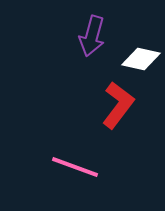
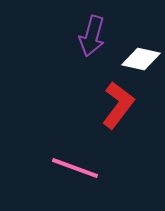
pink line: moved 1 px down
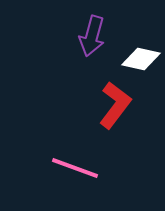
red L-shape: moved 3 px left
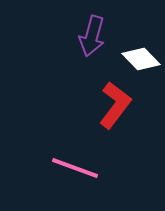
white diamond: rotated 33 degrees clockwise
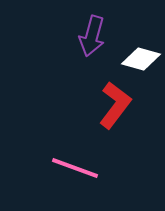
white diamond: rotated 30 degrees counterclockwise
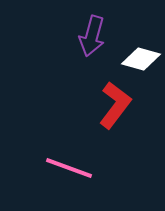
pink line: moved 6 px left
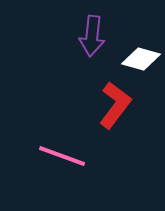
purple arrow: rotated 9 degrees counterclockwise
pink line: moved 7 px left, 12 px up
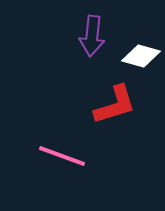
white diamond: moved 3 px up
red L-shape: rotated 36 degrees clockwise
